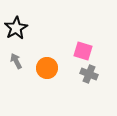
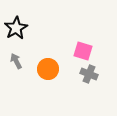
orange circle: moved 1 px right, 1 px down
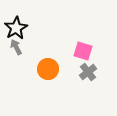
gray arrow: moved 14 px up
gray cross: moved 1 px left, 2 px up; rotated 30 degrees clockwise
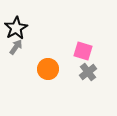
gray arrow: rotated 63 degrees clockwise
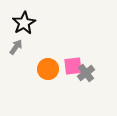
black star: moved 8 px right, 5 px up
pink square: moved 10 px left, 15 px down; rotated 24 degrees counterclockwise
gray cross: moved 2 px left, 1 px down
